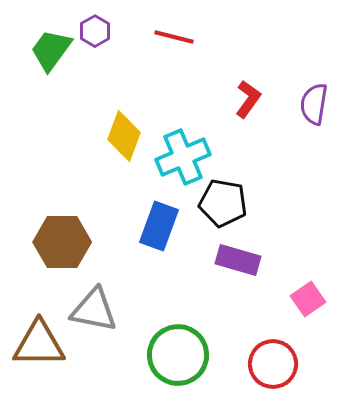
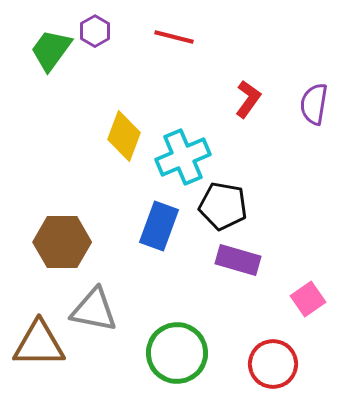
black pentagon: moved 3 px down
green circle: moved 1 px left, 2 px up
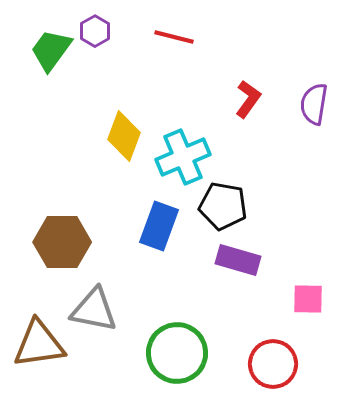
pink square: rotated 36 degrees clockwise
brown triangle: rotated 8 degrees counterclockwise
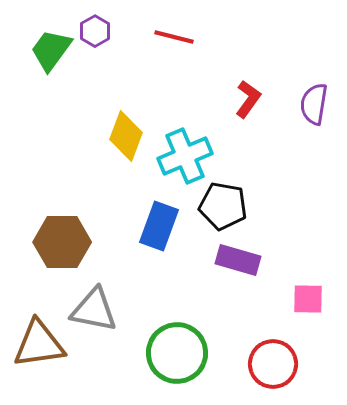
yellow diamond: moved 2 px right
cyan cross: moved 2 px right, 1 px up
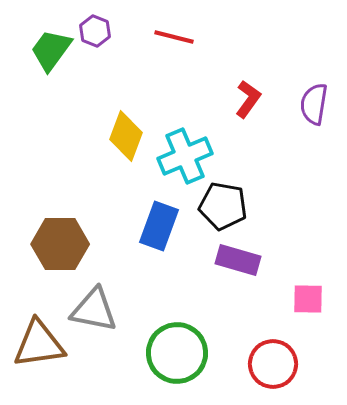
purple hexagon: rotated 8 degrees counterclockwise
brown hexagon: moved 2 px left, 2 px down
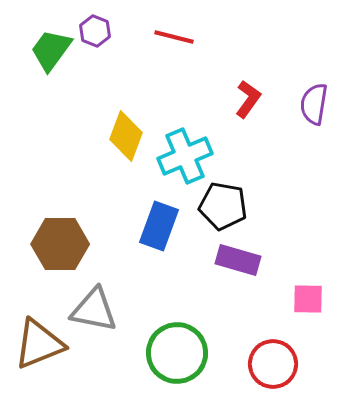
brown triangle: rotated 14 degrees counterclockwise
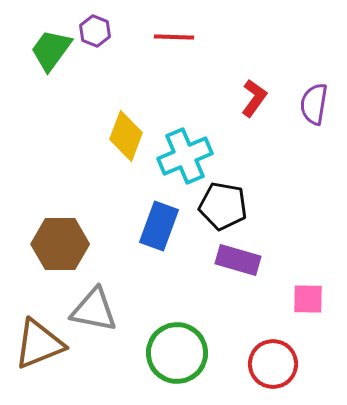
red line: rotated 12 degrees counterclockwise
red L-shape: moved 6 px right, 1 px up
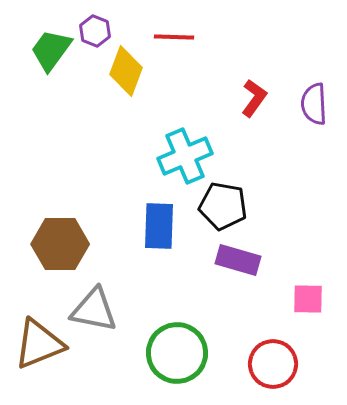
purple semicircle: rotated 12 degrees counterclockwise
yellow diamond: moved 65 px up
blue rectangle: rotated 18 degrees counterclockwise
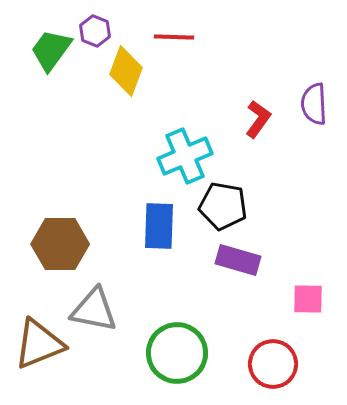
red L-shape: moved 4 px right, 21 px down
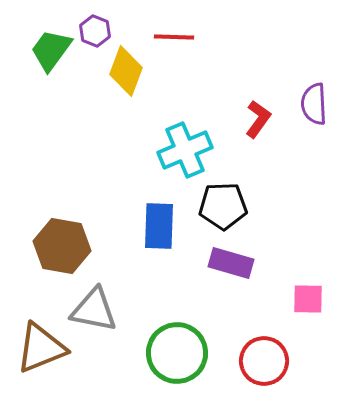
cyan cross: moved 6 px up
black pentagon: rotated 12 degrees counterclockwise
brown hexagon: moved 2 px right, 2 px down; rotated 10 degrees clockwise
purple rectangle: moved 7 px left, 3 px down
brown triangle: moved 2 px right, 4 px down
red circle: moved 9 px left, 3 px up
